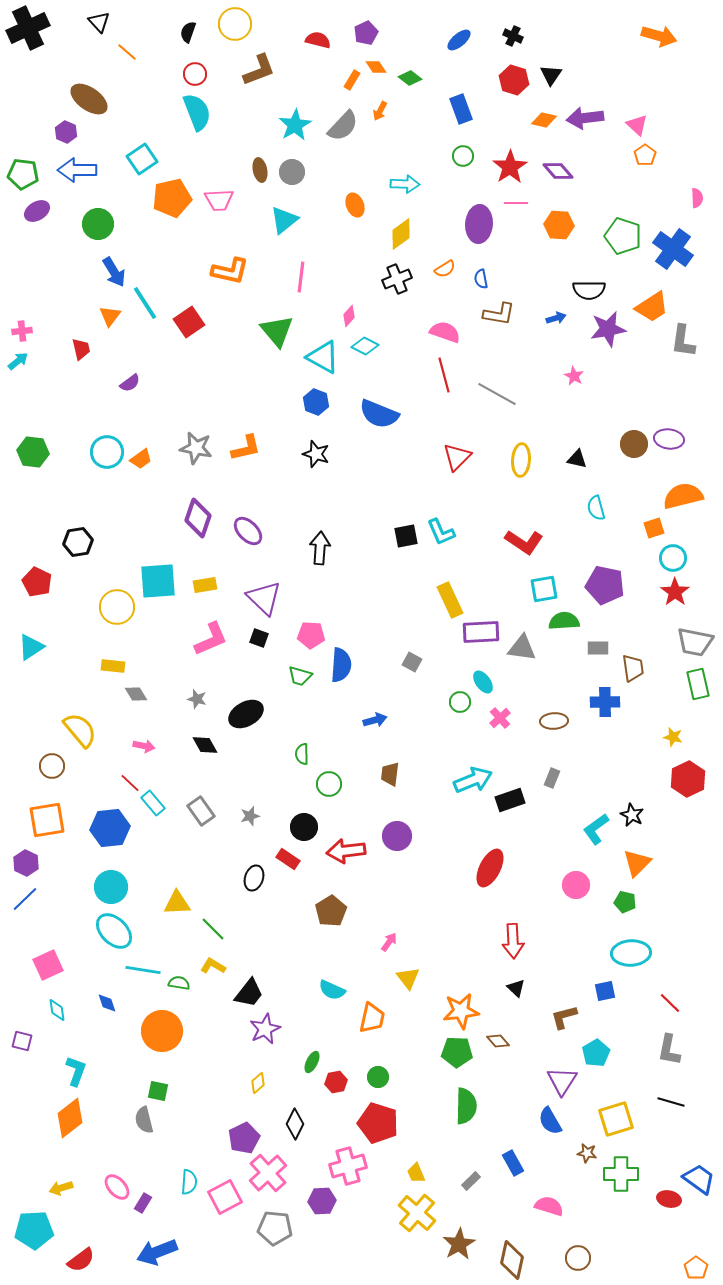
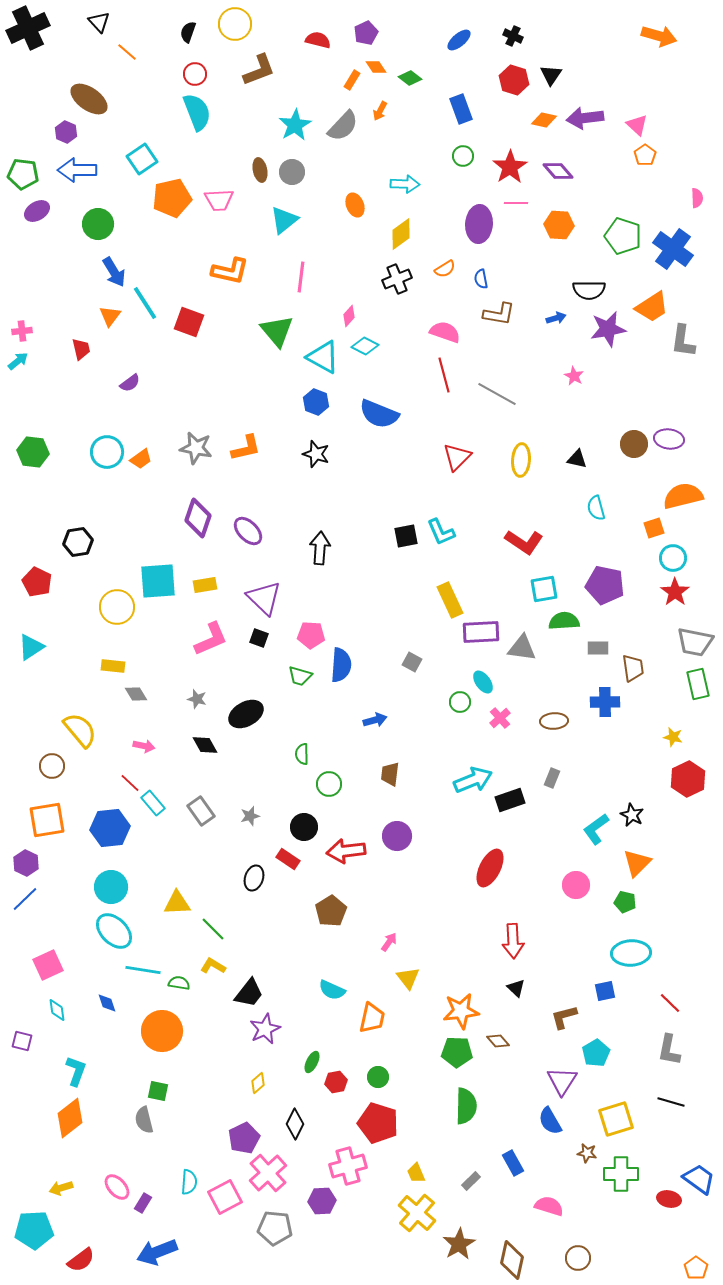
red square at (189, 322): rotated 36 degrees counterclockwise
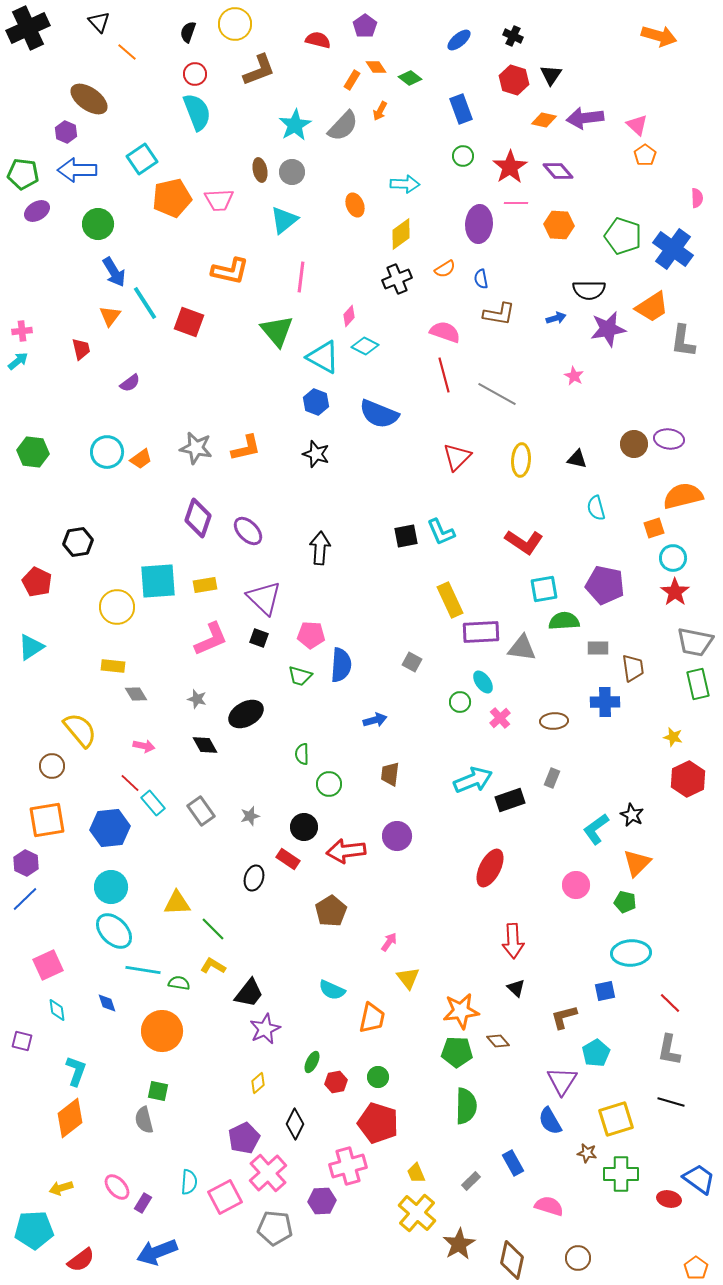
purple pentagon at (366, 33): moved 1 px left, 7 px up; rotated 10 degrees counterclockwise
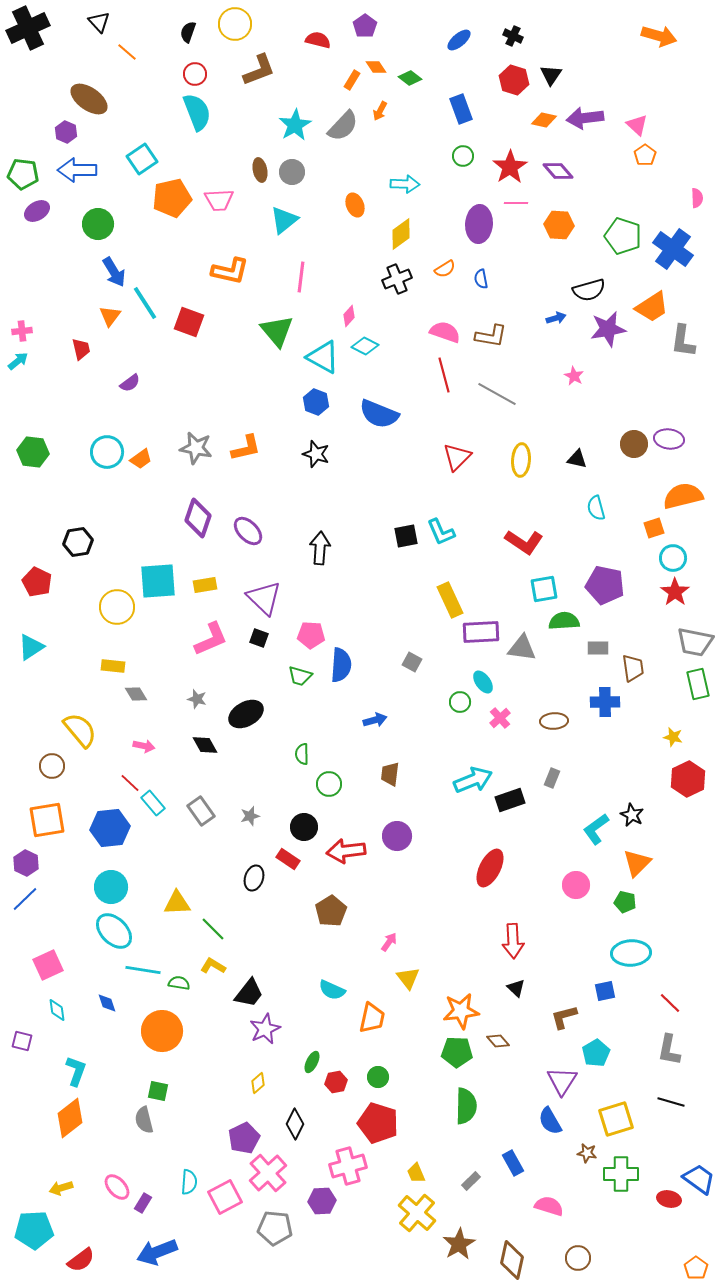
black semicircle at (589, 290): rotated 16 degrees counterclockwise
brown L-shape at (499, 314): moved 8 px left, 22 px down
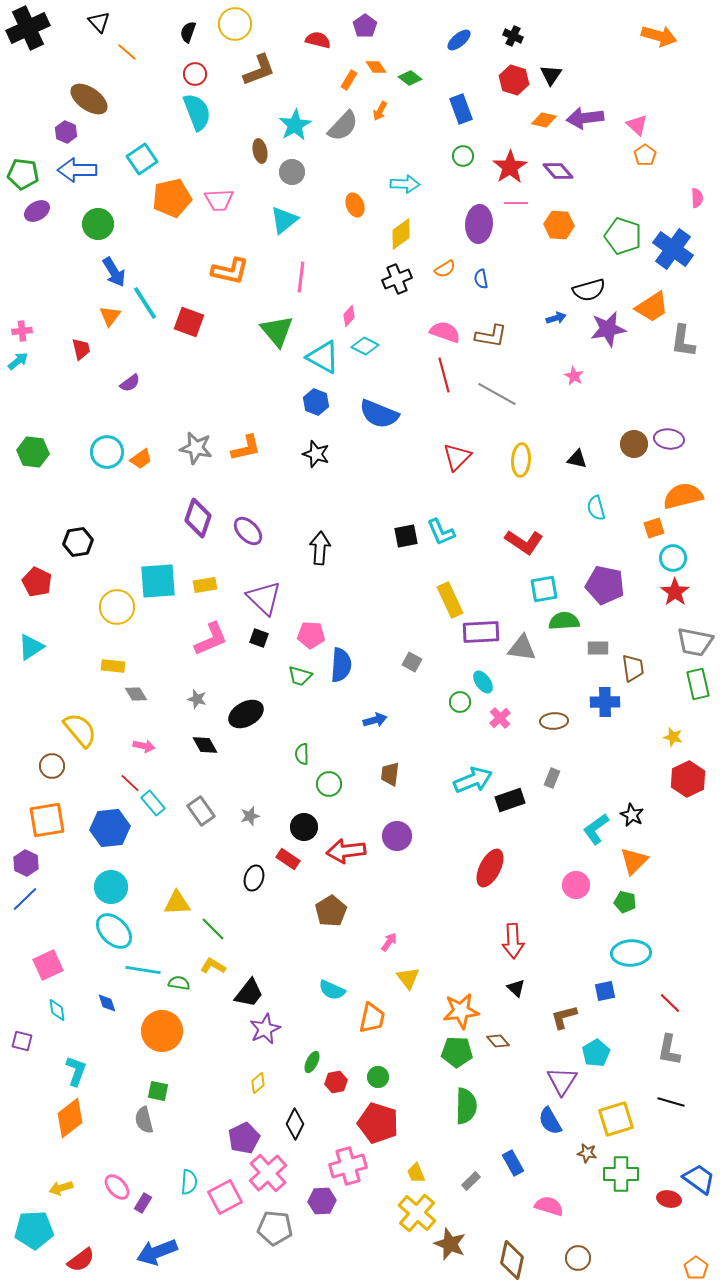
orange rectangle at (352, 80): moved 3 px left
brown ellipse at (260, 170): moved 19 px up
orange triangle at (637, 863): moved 3 px left, 2 px up
brown star at (459, 1244): moved 9 px left; rotated 20 degrees counterclockwise
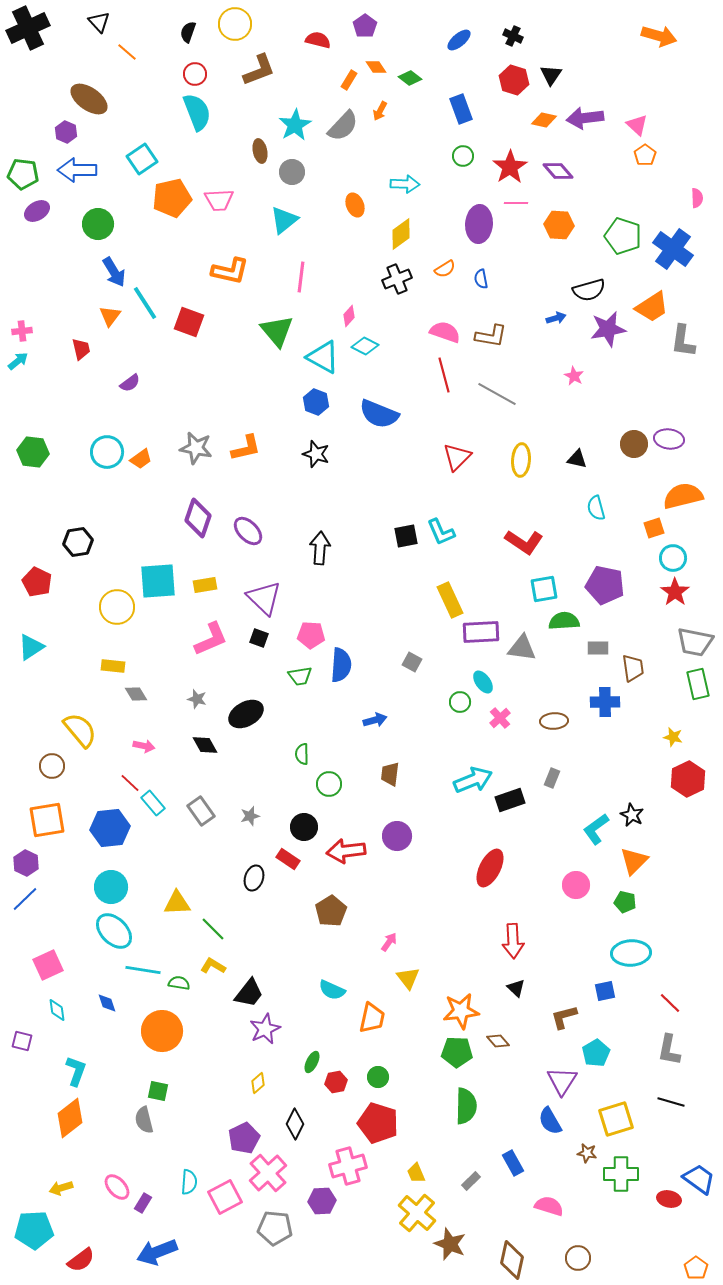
green trapezoid at (300, 676): rotated 25 degrees counterclockwise
